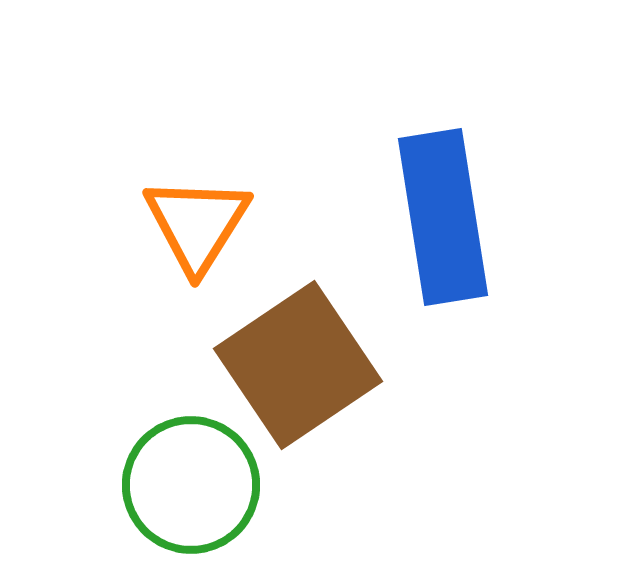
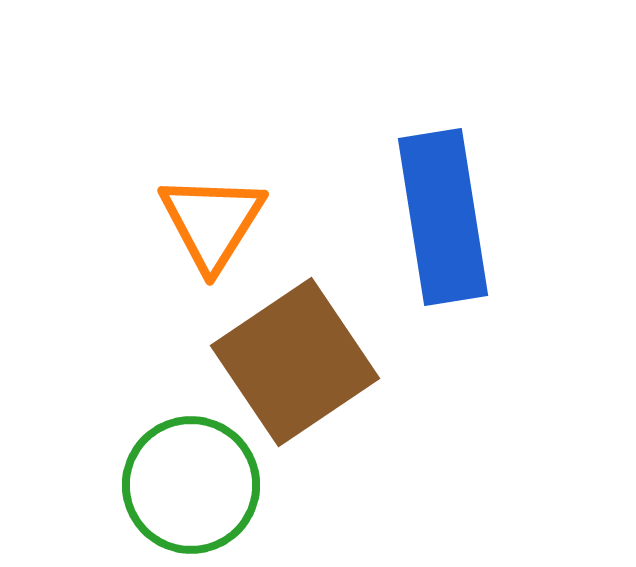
orange triangle: moved 15 px right, 2 px up
brown square: moved 3 px left, 3 px up
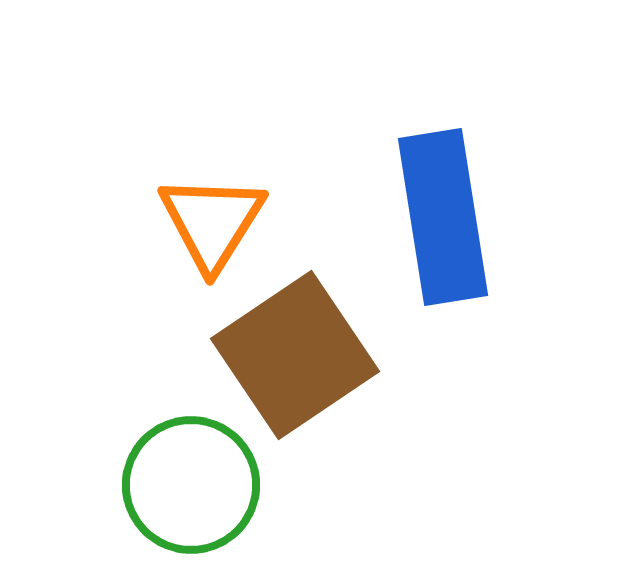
brown square: moved 7 px up
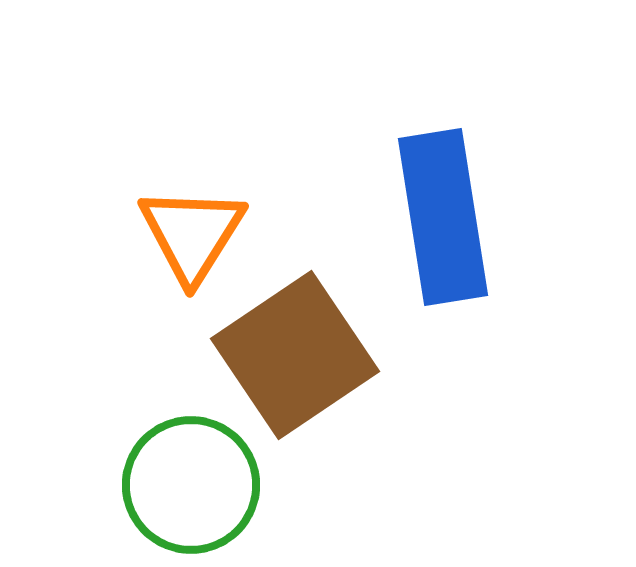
orange triangle: moved 20 px left, 12 px down
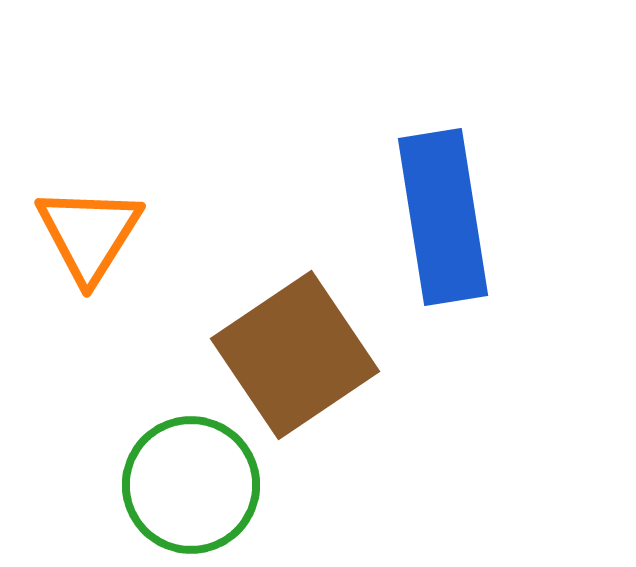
orange triangle: moved 103 px left
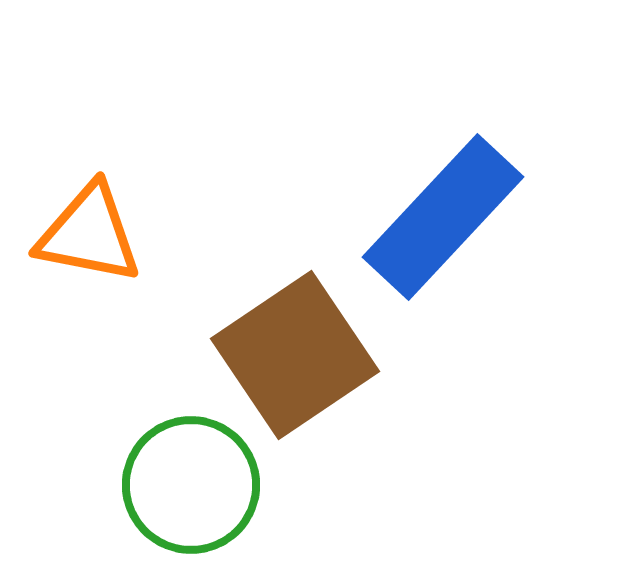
blue rectangle: rotated 52 degrees clockwise
orange triangle: rotated 51 degrees counterclockwise
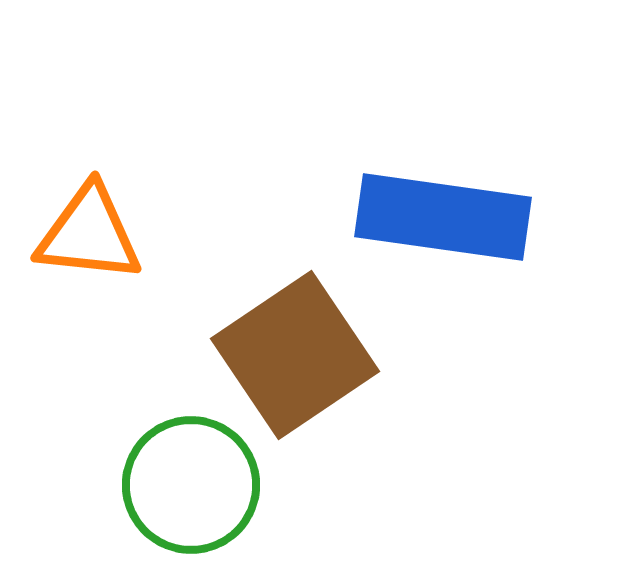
blue rectangle: rotated 55 degrees clockwise
orange triangle: rotated 5 degrees counterclockwise
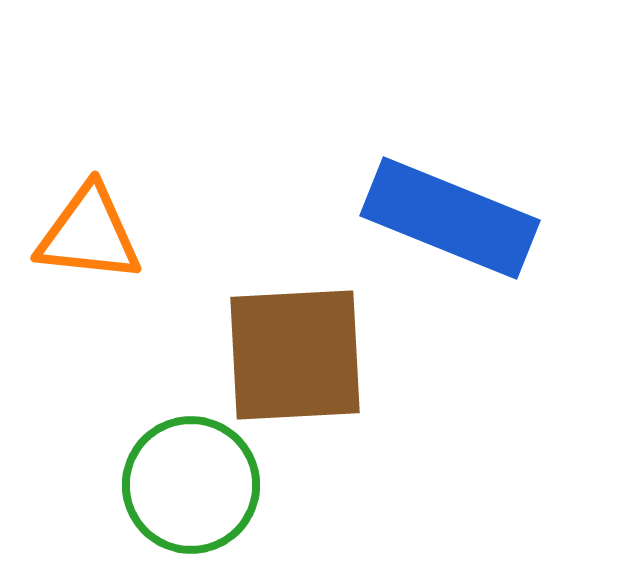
blue rectangle: moved 7 px right, 1 px down; rotated 14 degrees clockwise
brown square: rotated 31 degrees clockwise
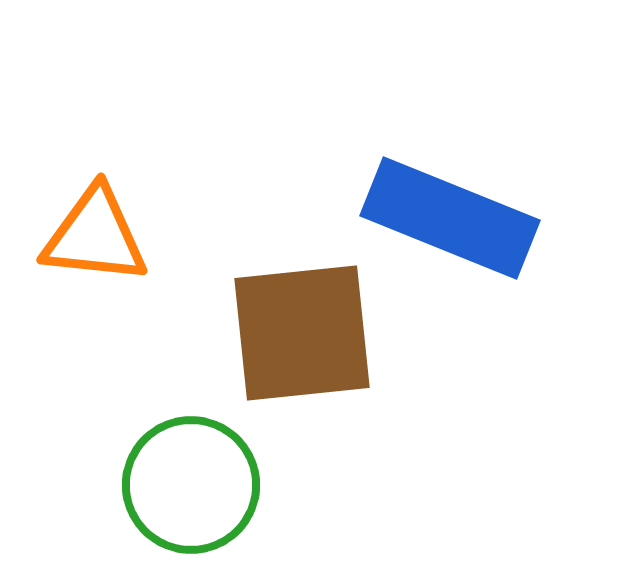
orange triangle: moved 6 px right, 2 px down
brown square: moved 7 px right, 22 px up; rotated 3 degrees counterclockwise
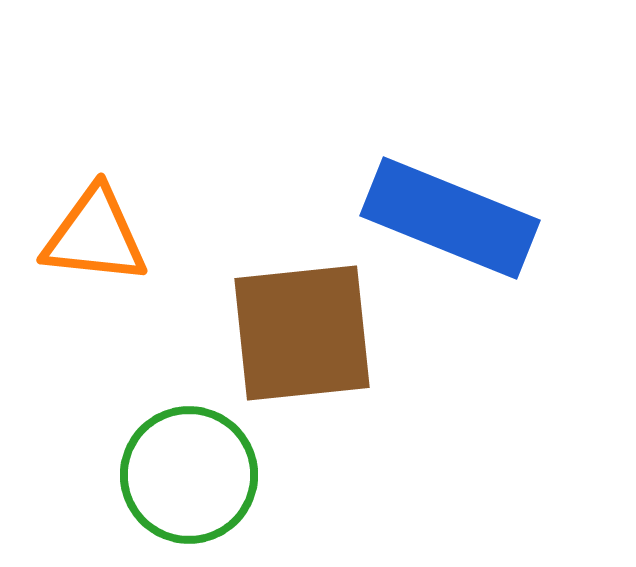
green circle: moved 2 px left, 10 px up
